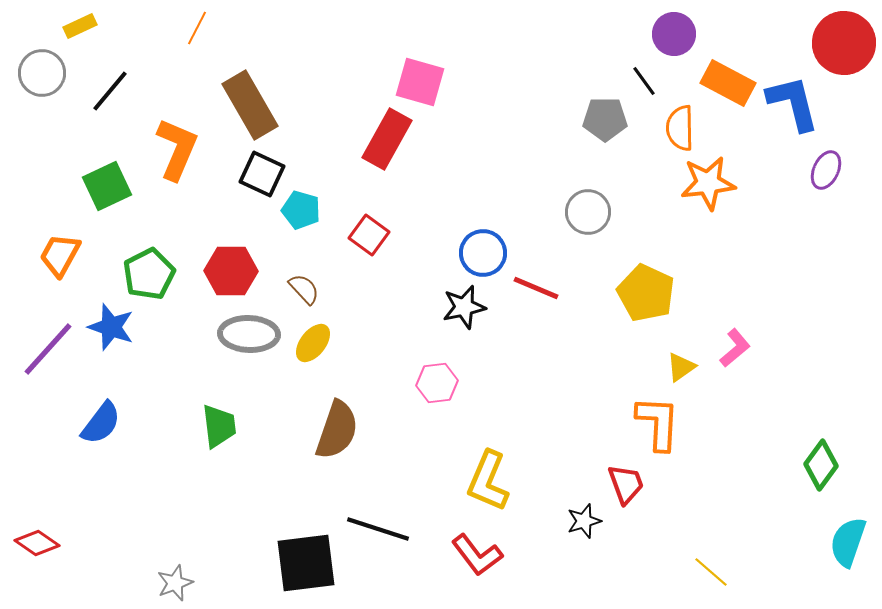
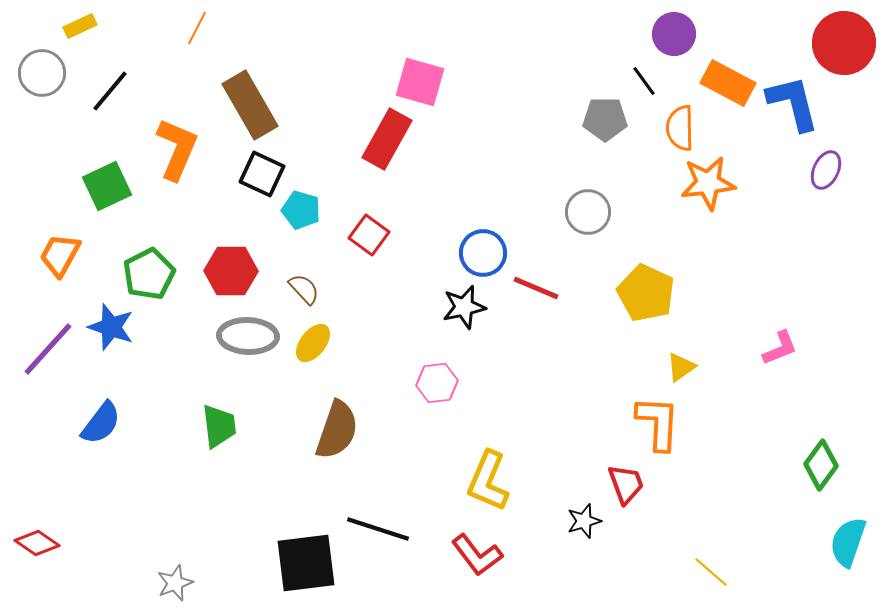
gray ellipse at (249, 334): moved 1 px left, 2 px down
pink L-shape at (735, 348): moved 45 px right; rotated 18 degrees clockwise
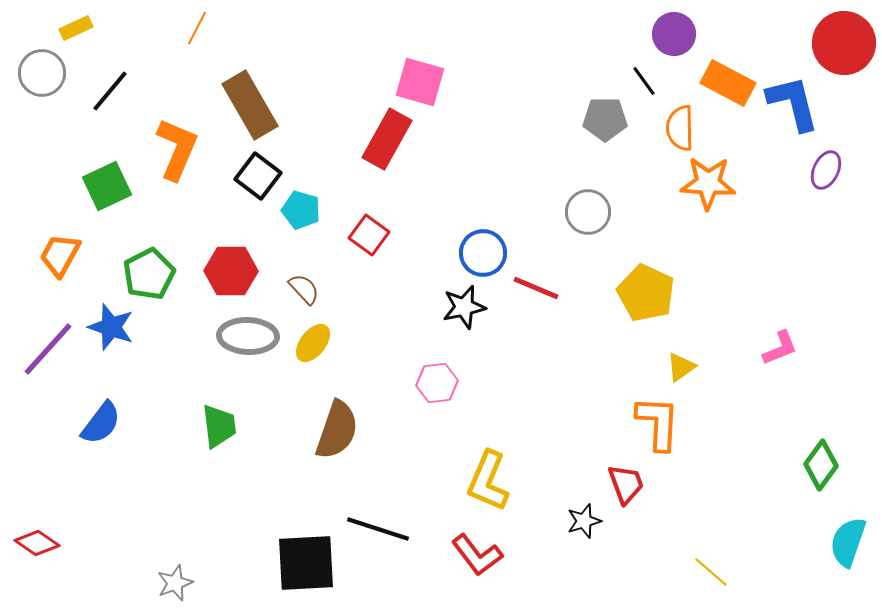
yellow rectangle at (80, 26): moved 4 px left, 2 px down
black square at (262, 174): moved 4 px left, 2 px down; rotated 12 degrees clockwise
orange star at (708, 183): rotated 10 degrees clockwise
black square at (306, 563): rotated 4 degrees clockwise
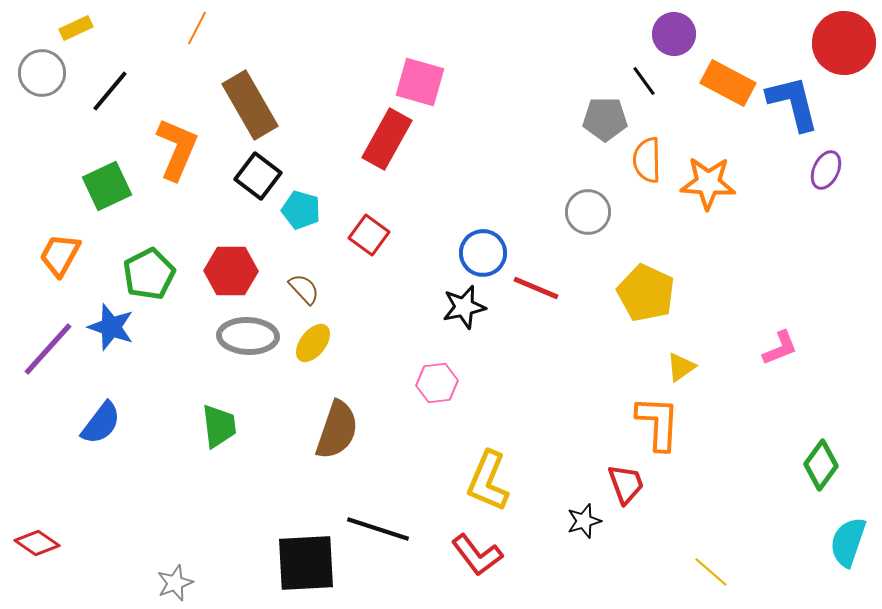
orange semicircle at (680, 128): moved 33 px left, 32 px down
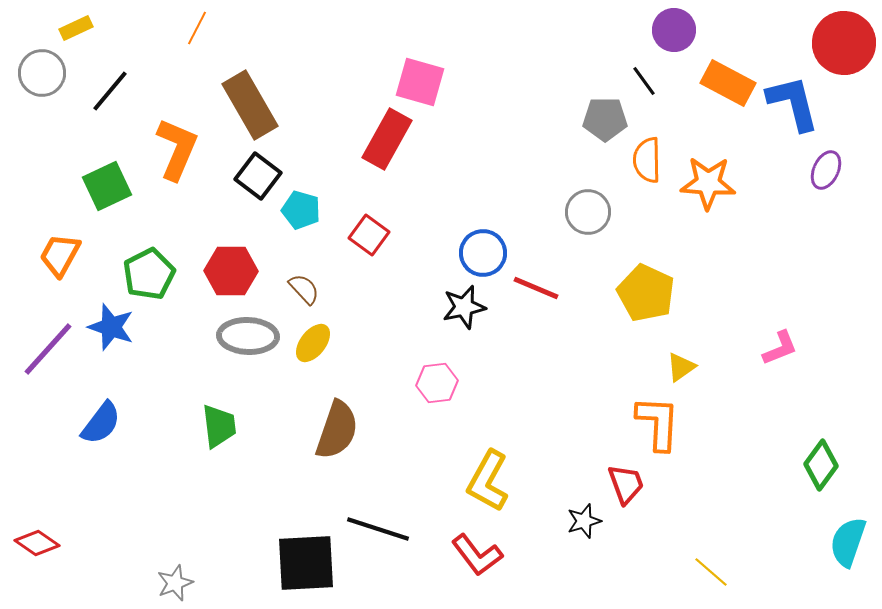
purple circle at (674, 34): moved 4 px up
yellow L-shape at (488, 481): rotated 6 degrees clockwise
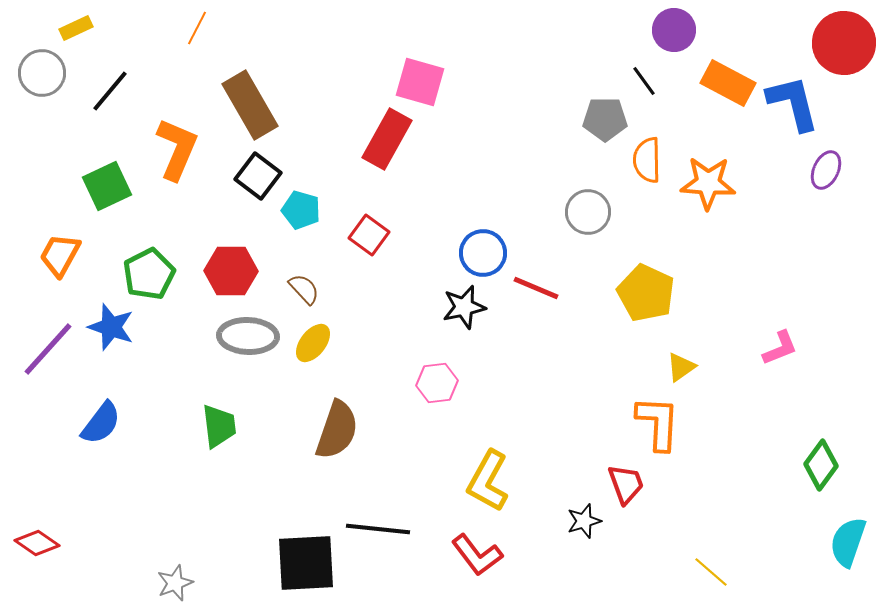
black line at (378, 529): rotated 12 degrees counterclockwise
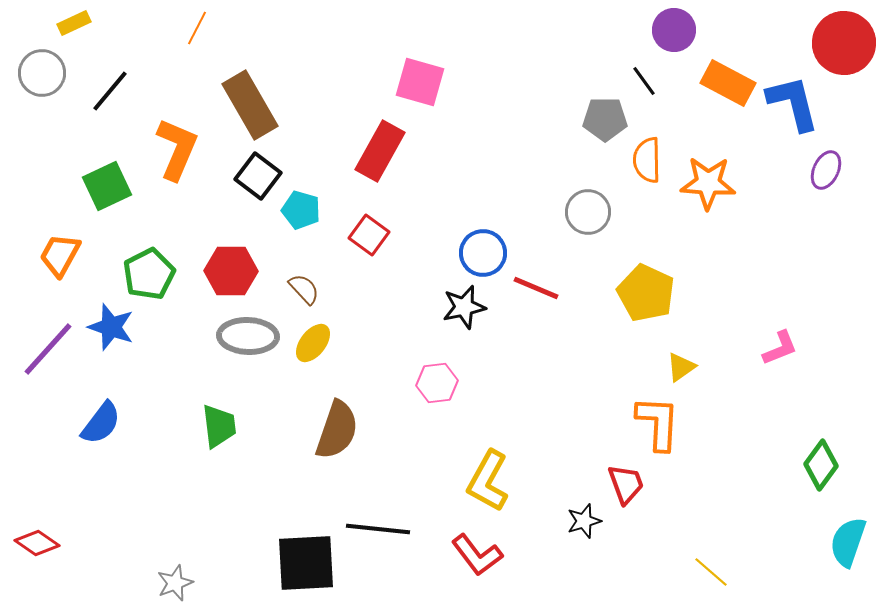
yellow rectangle at (76, 28): moved 2 px left, 5 px up
red rectangle at (387, 139): moved 7 px left, 12 px down
